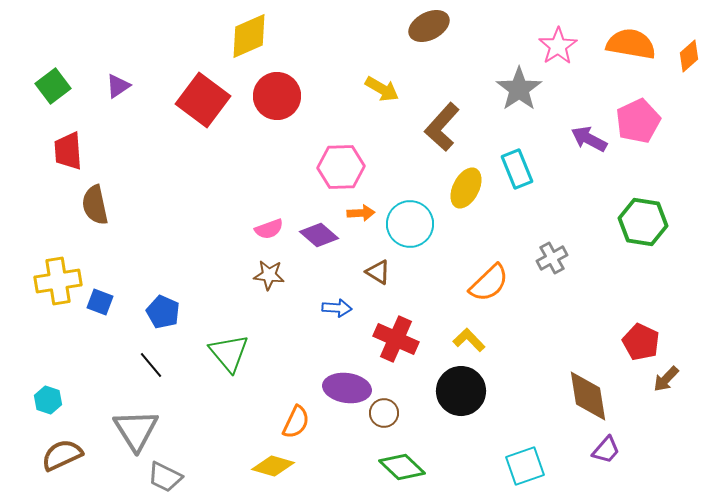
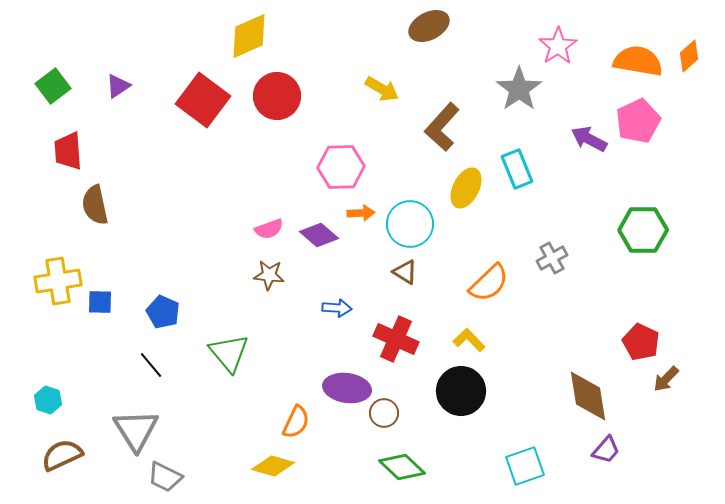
orange semicircle at (631, 44): moved 7 px right, 17 px down
green hexagon at (643, 222): moved 8 px down; rotated 9 degrees counterclockwise
brown triangle at (378, 272): moved 27 px right
blue square at (100, 302): rotated 20 degrees counterclockwise
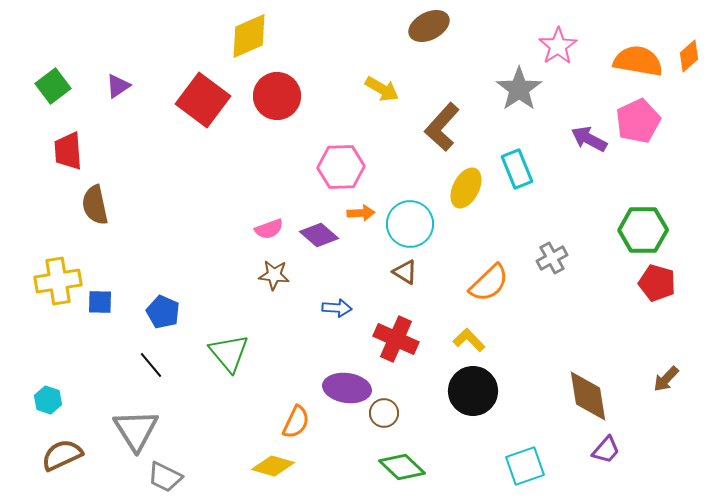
brown star at (269, 275): moved 5 px right
red pentagon at (641, 342): moved 16 px right, 59 px up; rotated 9 degrees counterclockwise
black circle at (461, 391): moved 12 px right
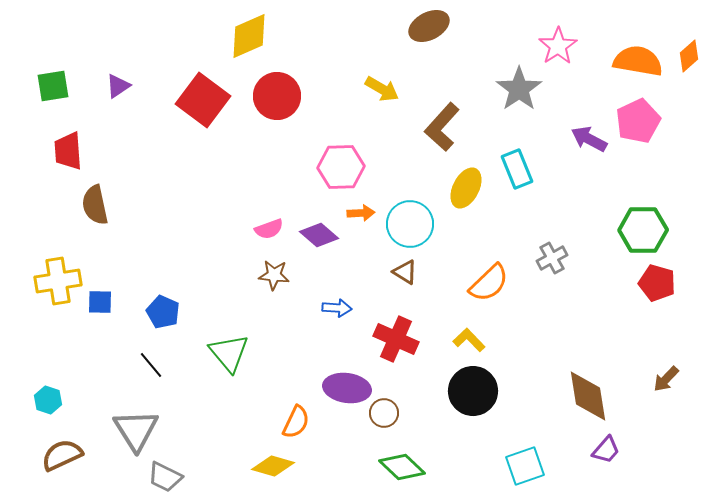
green square at (53, 86): rotated 28 degrees clockwise
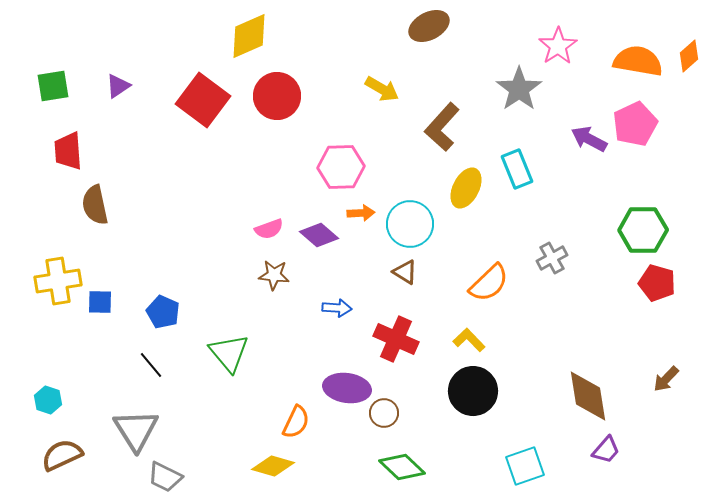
pink pentagon at (638, 121): moved 3 px left, 3 px down
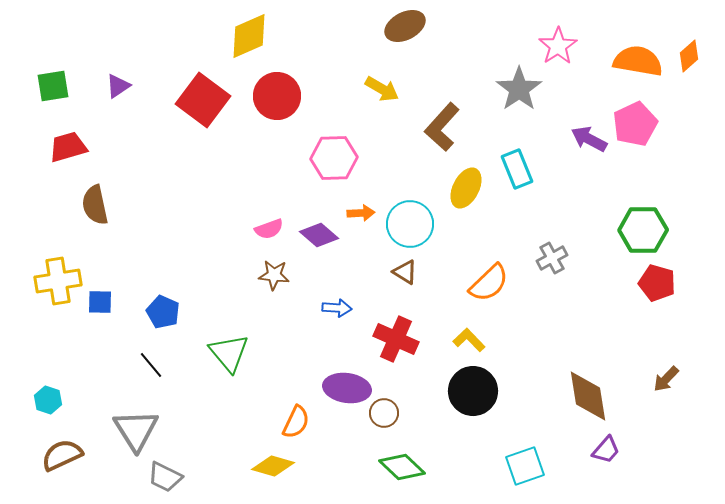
brown ellipse at (429, 26): moved 24 px left
red trapezoid at (68, 151): moved 4 px up; rotated 78 degrees clockwise
pink hexagon at (341, 167): moved 7 px left, 9 px up
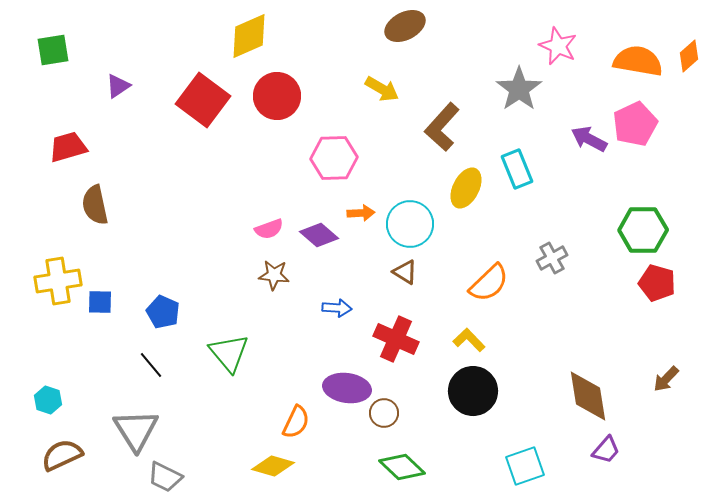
pink star at (558, 46): rotated 15 degrees counterclockwise
green square at (53, 86): moved 36 px up
